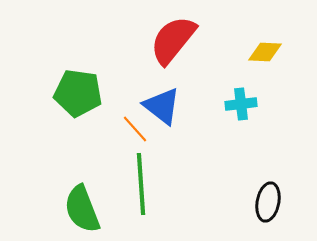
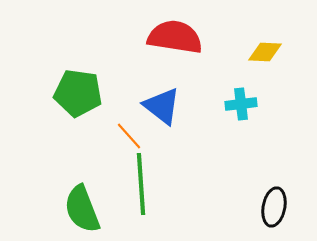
red semicircle: moved 2 px right, 3 px up; rotated 60 degrees clockwise
orange line: moved 6 px left, 7 px down
black ellipse: moved 6 px right, 5 px down
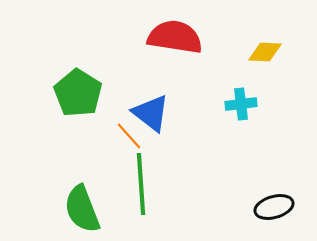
green pentagon: rotated 24 degrees clockwise
blue triangle: moved 11 px left, 7 px down
black ellipse: rotated 63 degrees clockwise
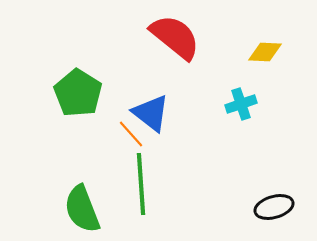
red semicircle: rotated 30 degrees clockwise
cyan cross: rotated 12 degrees counterclockwise
orange line: moved 2 px right, 2 px up
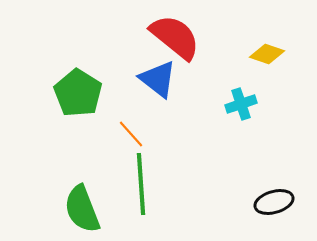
yellow diamond: moved 2 px right, 2 px down; rotated 16 degrees clockwise
blue triangle: moved 7 px right, 34 px up
black ellipse: moved 5 px up
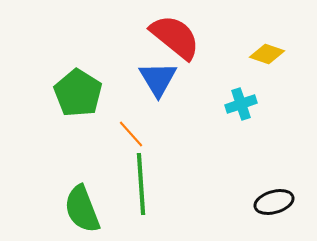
blue triangle: rotated 21 degrees clockwise
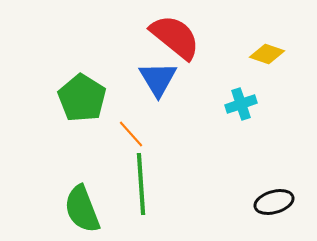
green pentagon: moved 4 px right, 5 px down
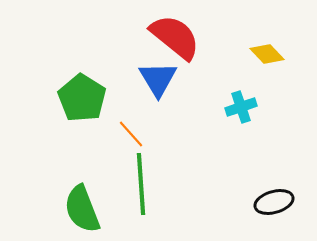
yellow diamond: rotated 28 degrees clockwise
cyan cross: moved 3 px down
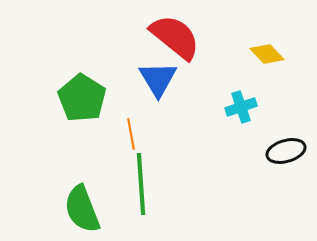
orange line: rotated 32 degrees clockwise
black ellipse: moved 12 px right, 51 px up
